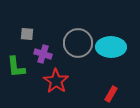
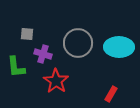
cyan ellipse: moved 8 px right
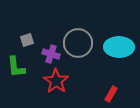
gray square: moved 6 px down; rotated 24 degrees counterclockwise
purple cross: moved 8 px right
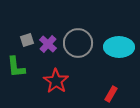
purple cross: moved 3 px left, 10 px up; rotated 24 degrees clockwise
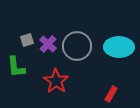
gray circle: moved 1 px left, 3 px down
